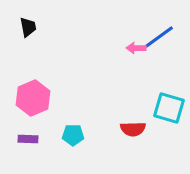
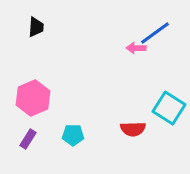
black trapezoid: moved 8 px right; rotated 15 degrees clockwise
blue line: moved 4 px left, 4 px up
cyan square: rotated 16 degrees clockwise
purple rectangle: rotated 60 degrees counterclockwise
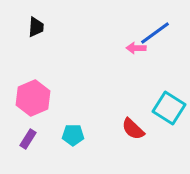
red semicircle: rotated 45 degrees clockwise
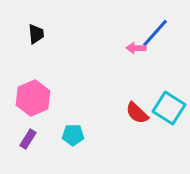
black trapezoid: moved 7 px down; rotated 10 degrees counterclockwise
blue line: rotated 12 degrees counterclockwise
red semicircle: moved 4 px right, 16 px up
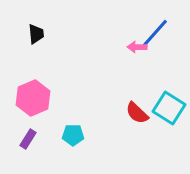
pink arrow: moved 1 px right, 1 px up
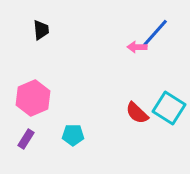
black trapezoid: moved 5 px right, 4 px up
purple rectangle: moved 2 px left
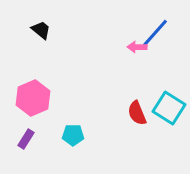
black trapezoid: rotated 45 degrees counterclockwise
red semicircle: rotated 25 degrees clockwise
